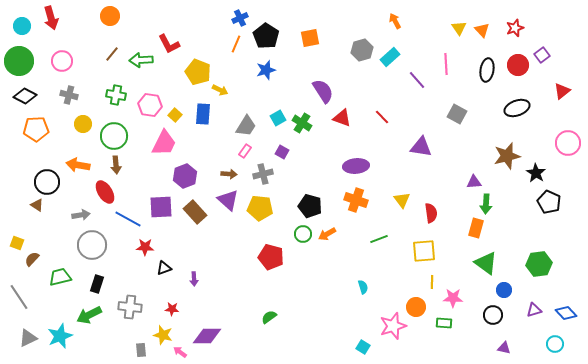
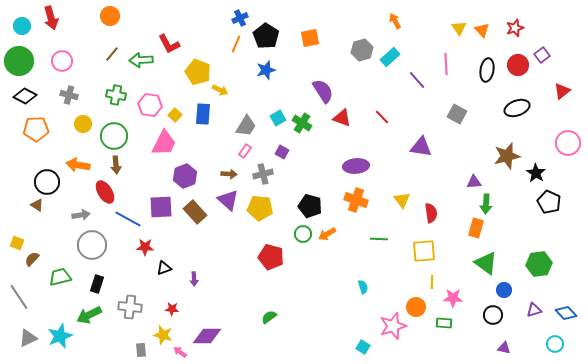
green line at (379, 239): rotated 24 degrees clockwise
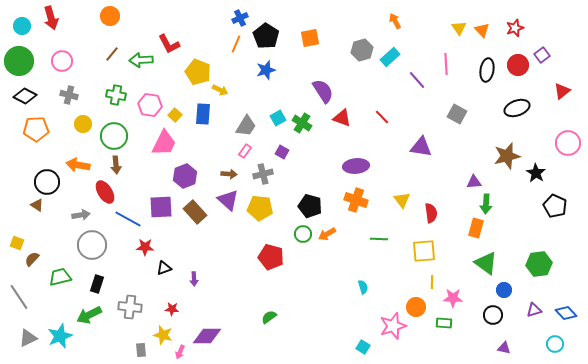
black pentagon at (549, 202): moved 6 px right, 4 px down
pink arrow at (180, 352): rotated 104 degrees counterclockwise
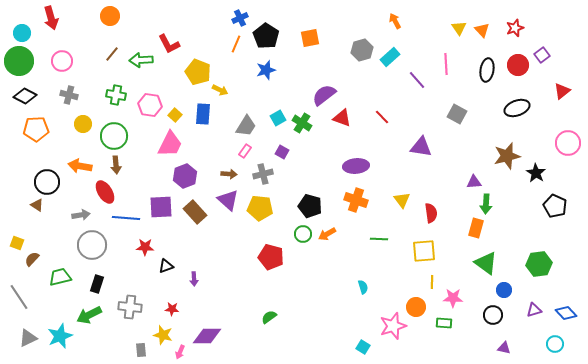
cyan circle at (22, 26): moved 7 px down
purple semicircle at (323, 91): moved 1 px right, 4 px down; rotated 95 degrees counterclockwise
pink trapezoid at (164, 143): moved 6 px right, 1 px down
orange arrow at (78, 165): moved 2 px right, 1 px down
blue line at (128, 219): moved 2 px left, 1 px up; rotated 24 degrees counterclockwise
black triangle at (164, 268): moved 2 px right, 2 px up
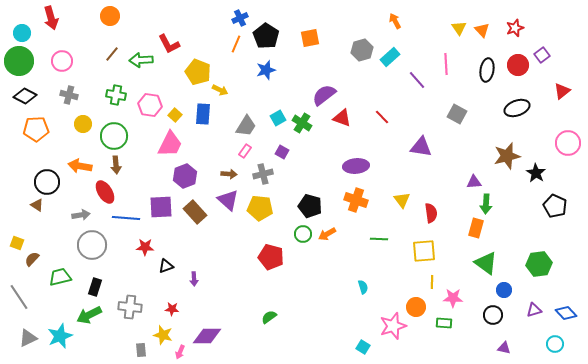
black rectangle at (97, 284): moved 2 px left, 3 px down
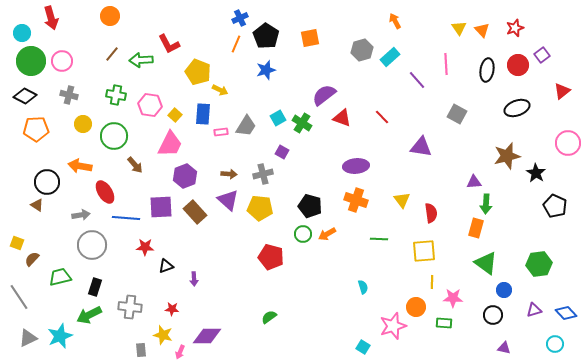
green circle at (19, 61): moved 12 px right
pink rectangle at (245, 151): moved 24 px left, 19 px up; rotated 48 degrees clockwise
brown arrow at (116, 165): moved 19 px right; rotated 36 degrees counterclockwise
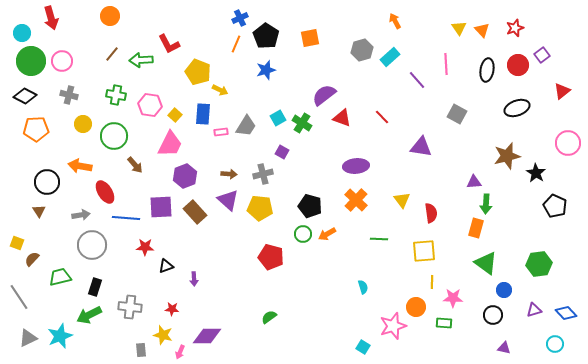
orange cross at (356, 200): rotated 25 degrees clockwise
brown triangle at (37, 205): moved 2 px right, 6 px down; rotated 24 degrees clockwise
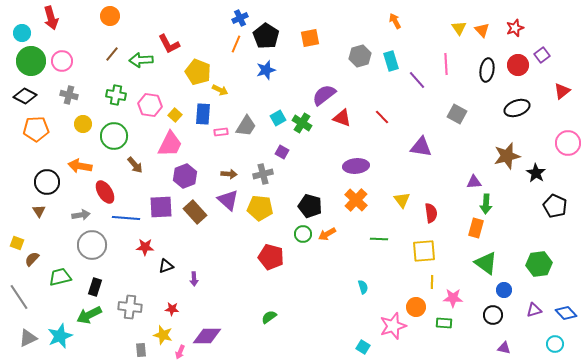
gray hexagon at (362, 50): moved 2 px left, 6 px down
cyan rectangle at (390, 57): moved 1 px right, 4 px down; rotated 66 degrees counterclockwise
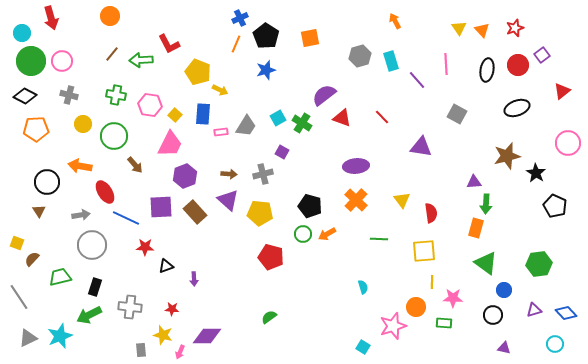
yellow pentagon at (260, 208): moved 5 px down
blue line at (126, 218): rotated 20 degrees clockwise
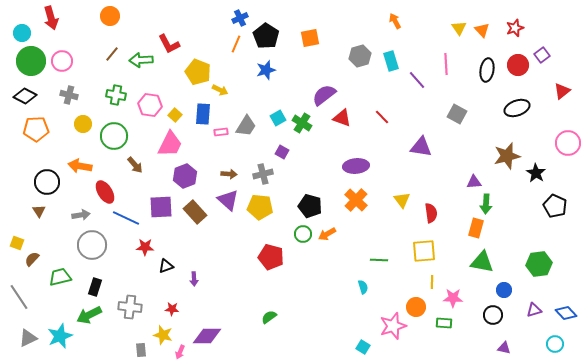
yellow pentagon at (260, 213): moved 6 px up
green line at (379, 239): moved 21 px down
green triangle at (486, 263): moved 4 px left, 1 px up; rotated 25 degrees counterclockwise
